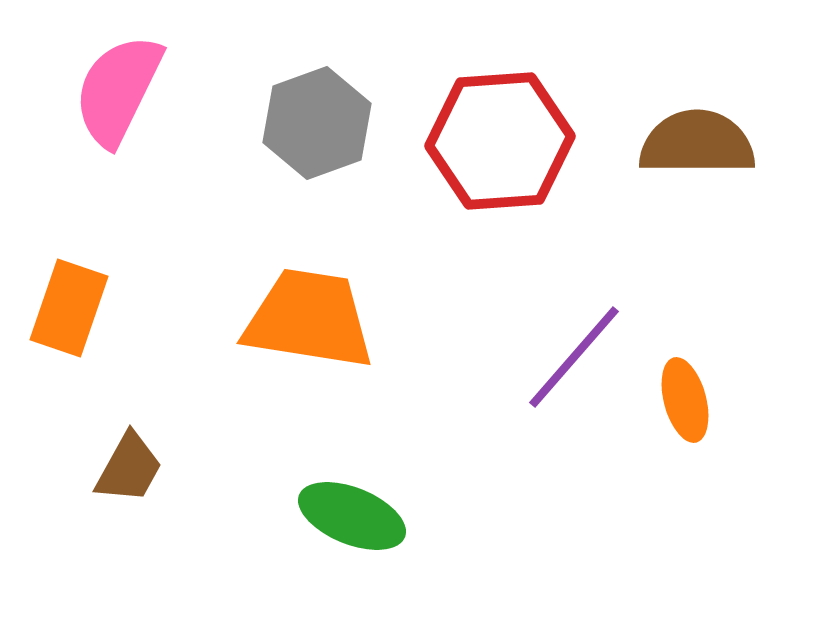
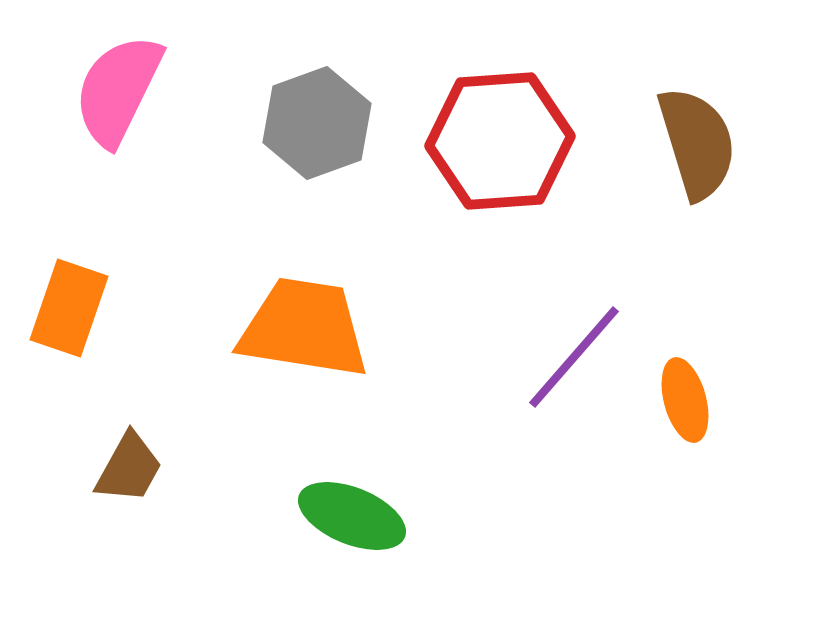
brown semicircle: rotated 73 degrees clockwise
orange trapezoid: moved 5 px left, 9 px down
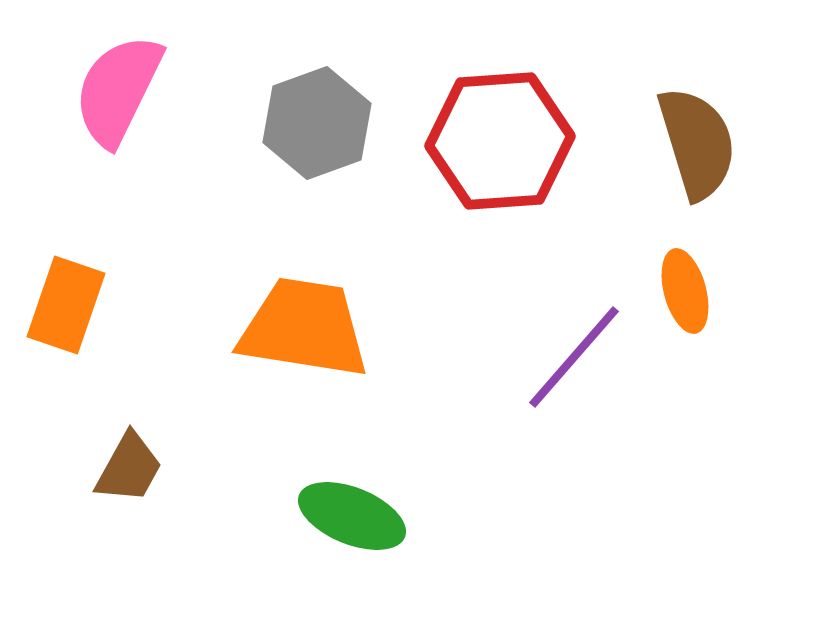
orange rectangle: moved 3 px left, 3 px up
orange ellipse: moved 109 px up
